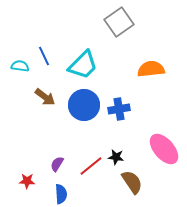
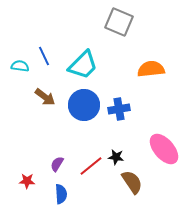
gray square: rotated 32 degrees counterclockwise
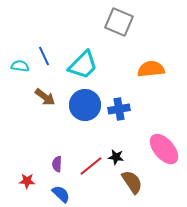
blue circle: moved 1 px right
purple semicircle: rotated 28 degrees counterclockwise
blue semicircle: rotated 42 degrees counterclockwise
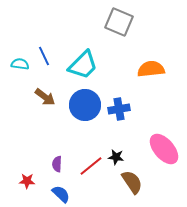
cyan semicircle: moved 2 px up
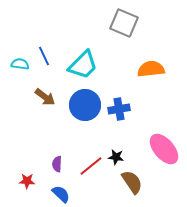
gray square: moved 5 px right, 1 px down
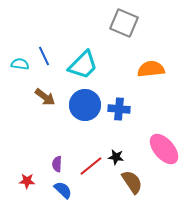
blue cross: rotated 15 degrees clockwise
blue semicircle: moved 2 px right, 4 px up
